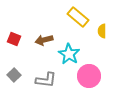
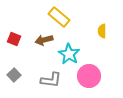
yellow rectangle: moved 19 px left
gray L-shape: moved 5 px right
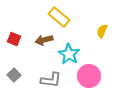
yellow semicircle: rotated 24 degrees clockwise
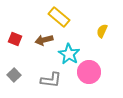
red square: moved 1 px right
pink circle: moved 4 px up
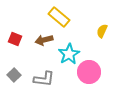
cyan star: rotated 10 degrees clockwise
gray L-shape: moved 7 px left, 1 px up
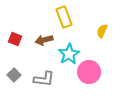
yellow rectangle: moved 5 px right; rotated 30 degrees clockwise
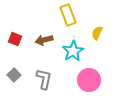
yellow rectangle: moved 4 px right, 2 px up
yellow semicircle: moved 5 px left, 2 px down
cyan star: moved 4 px right, 3 px up
pink circle: moved 8 px down
gray L-shape: rotated 85 degrees counterclockwise
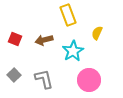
gray L-shape: rotated 25 degrees counterclockwise
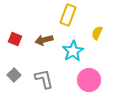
yellow rectangle: rotated 40 degrees clockwise
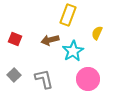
brown arrow: moved 6 px right
pink circle: moved 1 px left, 1 px up
